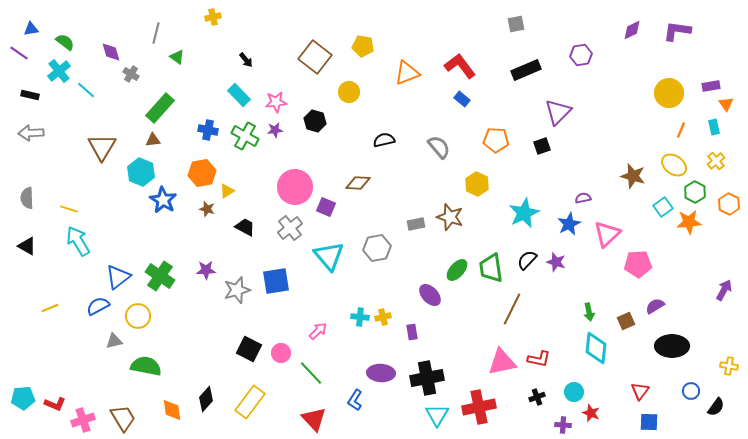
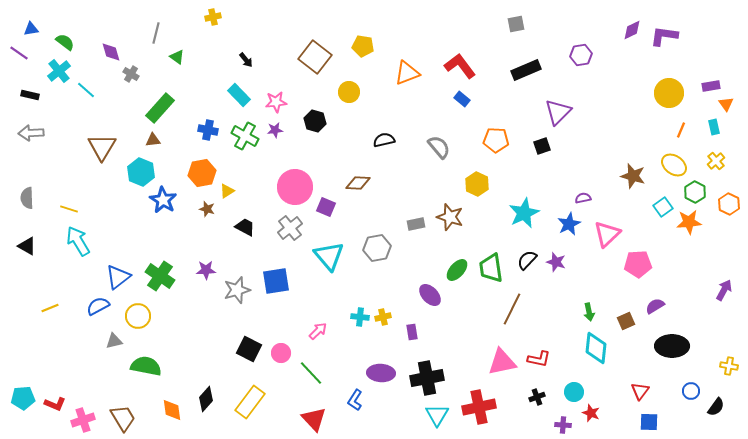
purple L-shape at (677, 31): moved 13 px left, 5 px down
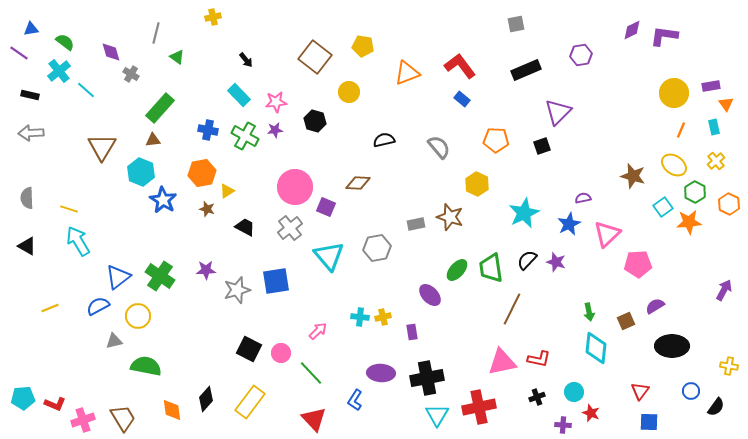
yellow circle at (669, 93): moved 5 px right
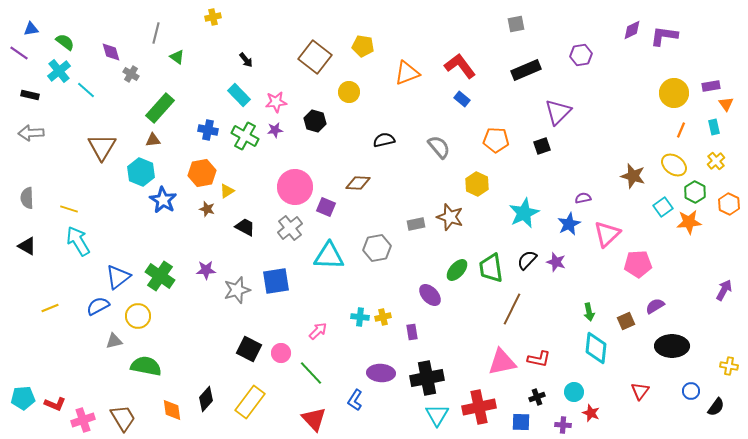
cyan triangle at (329, 256): rotated 48 degrees counterclockwise
blue square at (649, 422): moved 128 px left
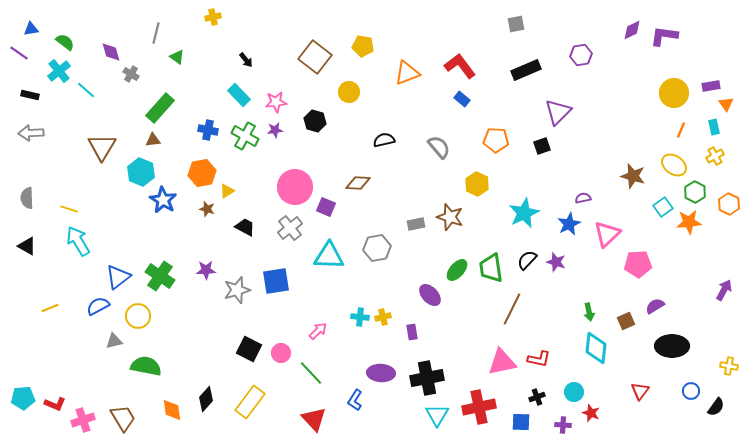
yellow cross at (716, 161): moved 1 px left, 5 px up; rotated 12 degrees clockwise
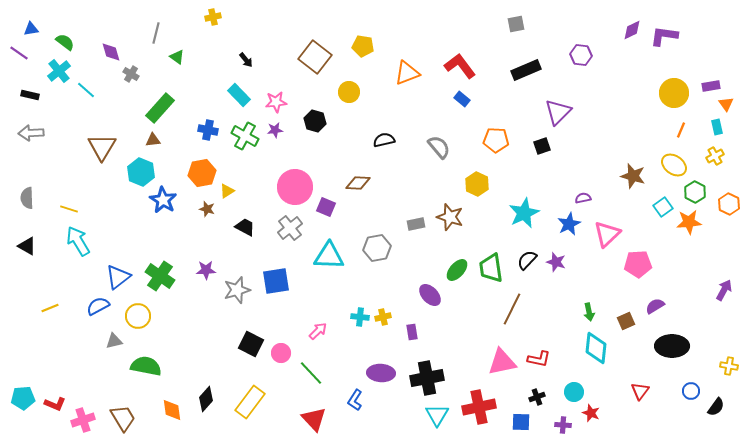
purple hexagon at (581, 55): rotated 15 degrees clockwise
cyan rectangle at (714, 127): moved 3 px right
black square at (249, 349): moved 2 px right, 5 px up
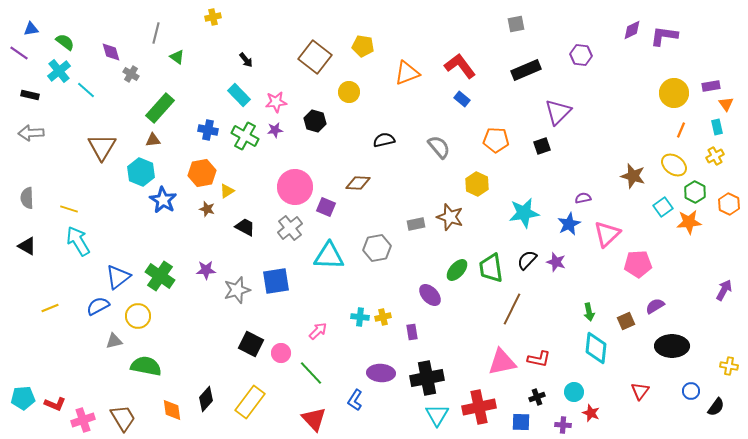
cyan star at (524, 213): rotated 16 degrees clockwise
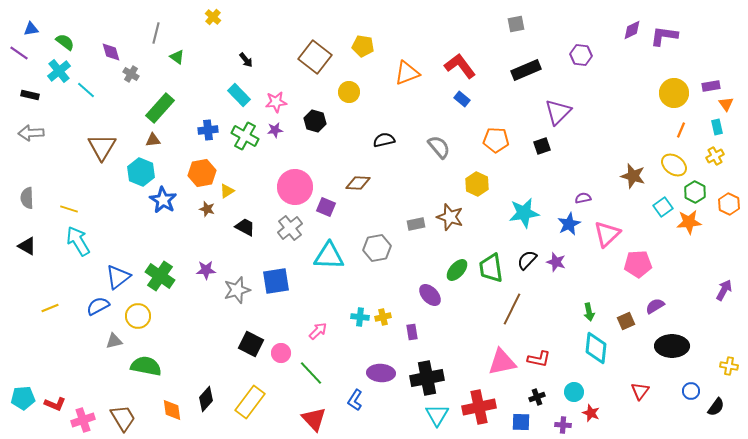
yellow cross at (213, 17): rotated 35 degrees counterclockwise
blue cross at (208, 130): rotated 18 degrees counterclockwise
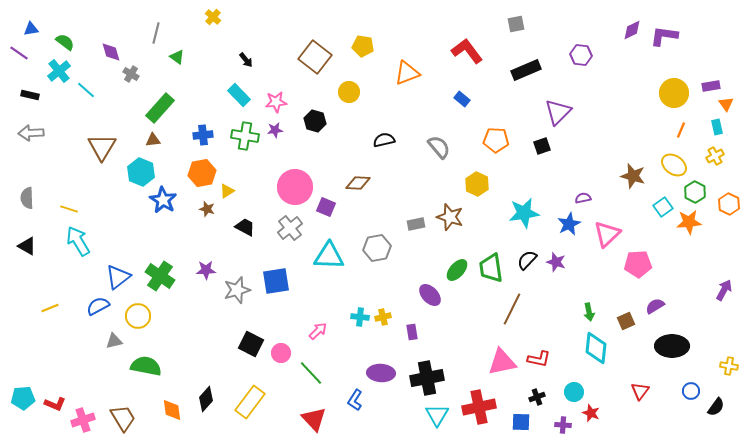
red L-shape at (460, 66): moved 7 px right, 15 px up
blue cross at (208, 130): moved 5 px left, 5 px down
green cross at (245, 136): rotated 20 degrees counterclockwise
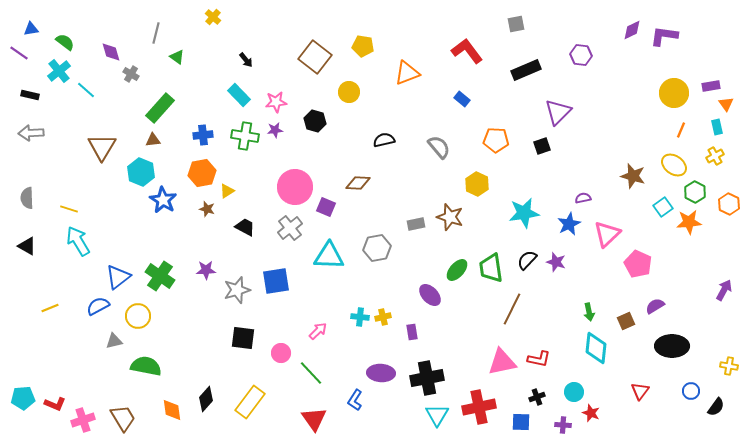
pink pentagon at (638, 264): rotated 28 degrees clockwise
black square at (251, 344): moved 8 px left, 6 px up; rotated 20 degrees counterclockwise
red triangle at (314, 419): rotated 8 degrees clockwise
